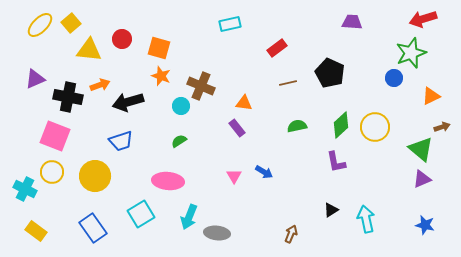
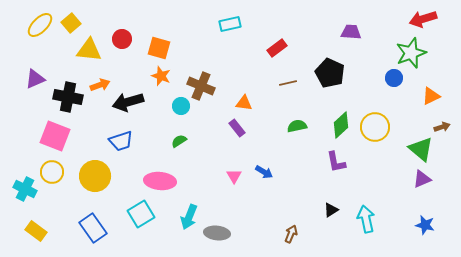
purple trapezoid at (352, 22): moved 1 px left, 10 px down
pink ellipse at (168, 181): moved 8 px left
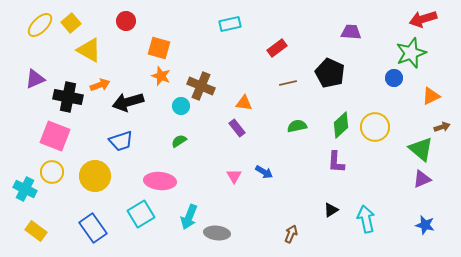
red circle at (122, 39): moved 4 px right, 18 px up
yellow triangle at (89, 50): rotated 24 degrees clockwise
purple L-shape at (336, 162): rotated 15 degrees clockwise
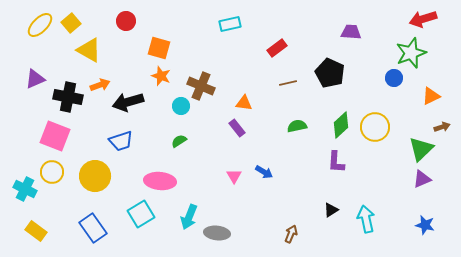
green triangle at (421, 149): rotated 36 degrees clockwise
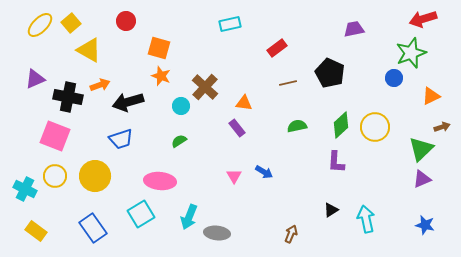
purple trapezoid at (351, 32): moved 3 px right, 3 px up; rotated 15 degrees counterclockwise
brown cross at (201, 86): moved 4 px right, 1 px down; rotated 20 degrees clockwise
blue trapezoid at (121, 141): moved 2 px up
yellow circle at (52, 172): moved 3 px right, 4 px down
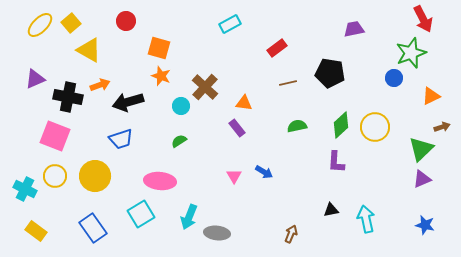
red arrow at (423, 19): rotated 100 degrees counterclockwise
cyan rectangle at (230, 24): rotated 15 degrees counterclockwise
black pentagon at (330, 73): rotated 16 degrees counterclockwise
black triangle at (331, 210): rotated 21 degrees clockwise
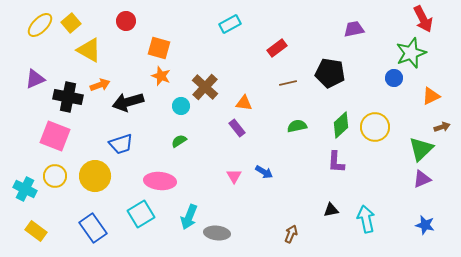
blue trapezoid at (121, 139): moved 5 px down
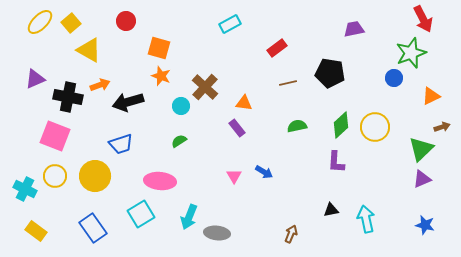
yellow ellipse at (40, 25): moved 3 px up
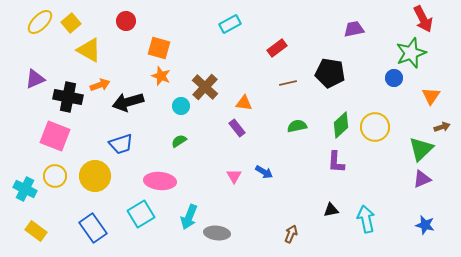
orange triangle at (431, 96): rotated 30 degrees counterclockwise
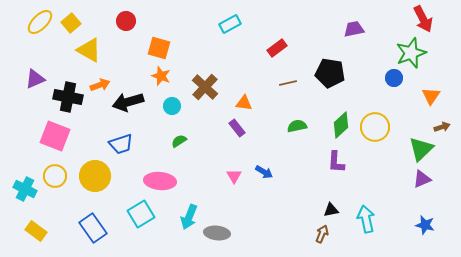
cyan circle at (181, 106): moved 9 px left
brown arrow at (291, 234): moved 31 px right
